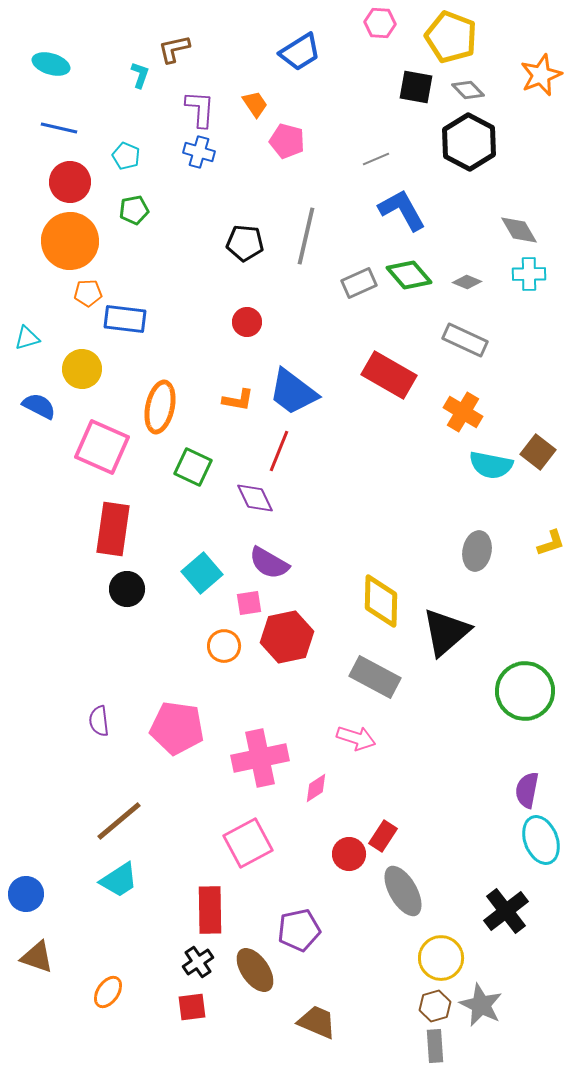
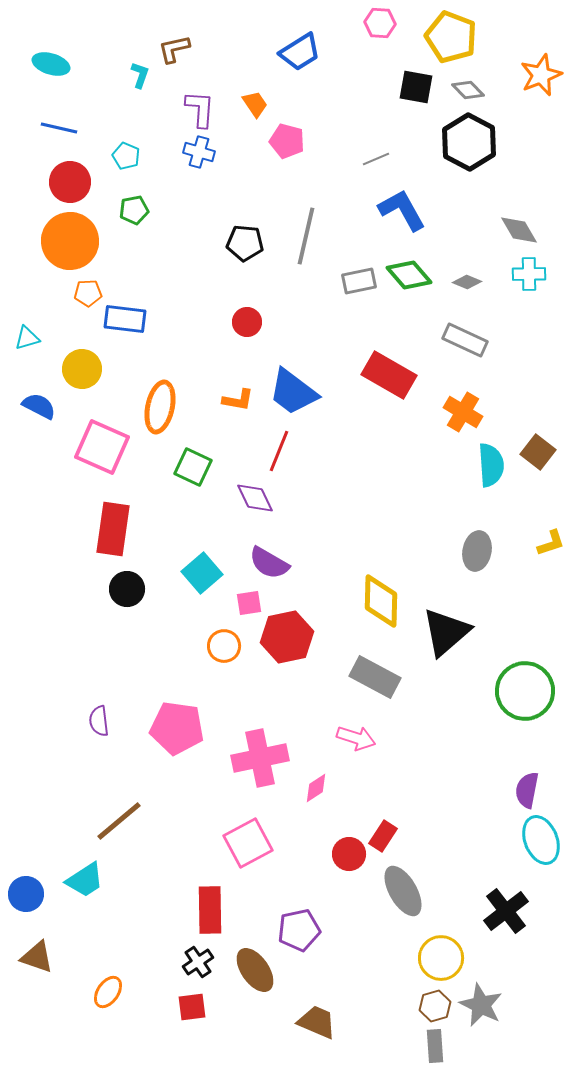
gray rectangle at (359, 283): moved 2 px up; rotated 12 degrees clockwise
cyan semicircle at (491, 465): rotated 105 degrees counterclockwise
cyan trapezoid at (119, 880): moved 34 px left
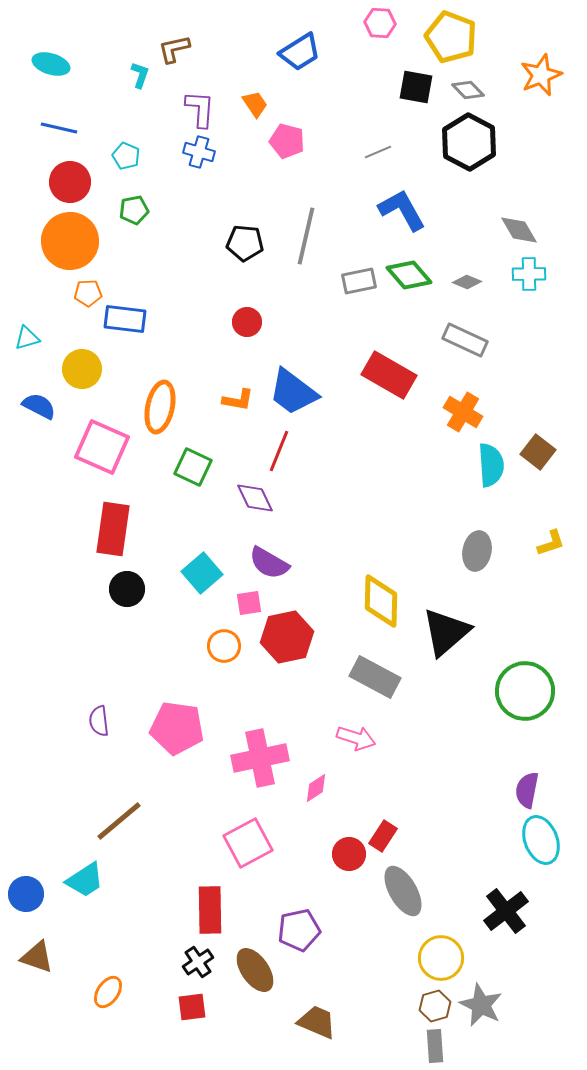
gray line at (376, 159): moved 2 px right, 7 px up
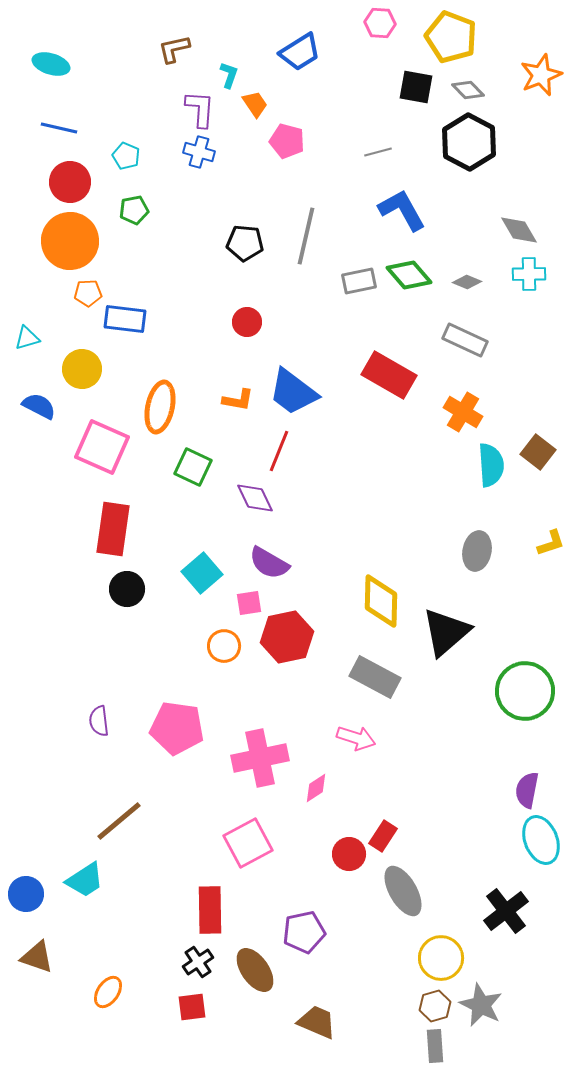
cyan L-shape at (140, 75): moved 89 px right
gray line at (378, 152): rotated 8 degrees clockwise
purple pentagon at (299, 930): moved 5 px right, 2 px down
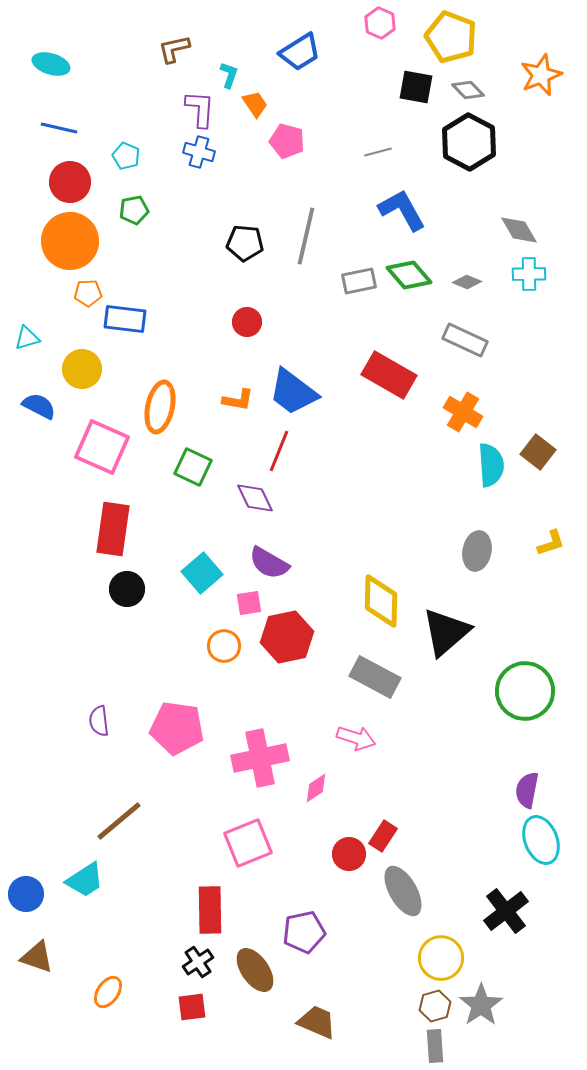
pink hexagon at (380, 23): rotated 20 degrees clockwise
pink square at (248, 843): rotated 6 degrees clockwise
gray star at (481, 1005): rotated 12 degrees clockwise
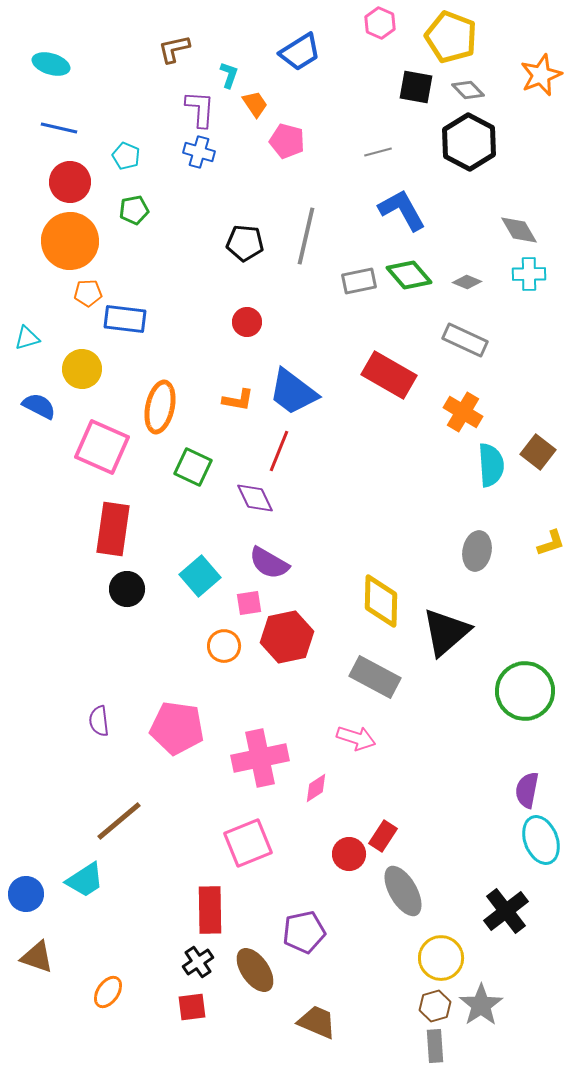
cyan square at (202, 573): moved 2 px left, 3 px down
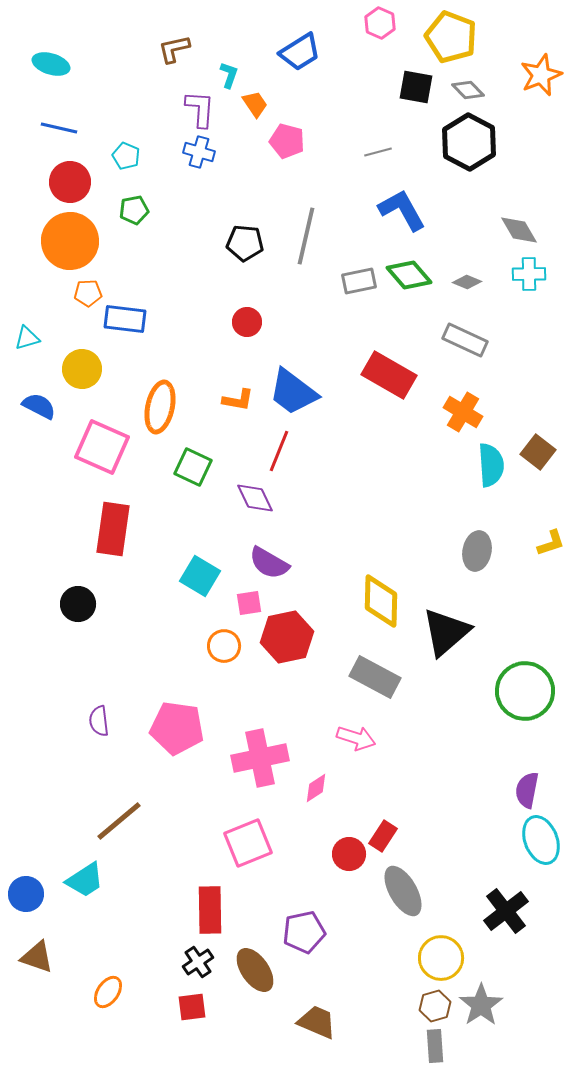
cyan square at (200, 576): rotated 18 degrees counterclockwise
black circle at (127, 589): moved 49 px left, 15 px down
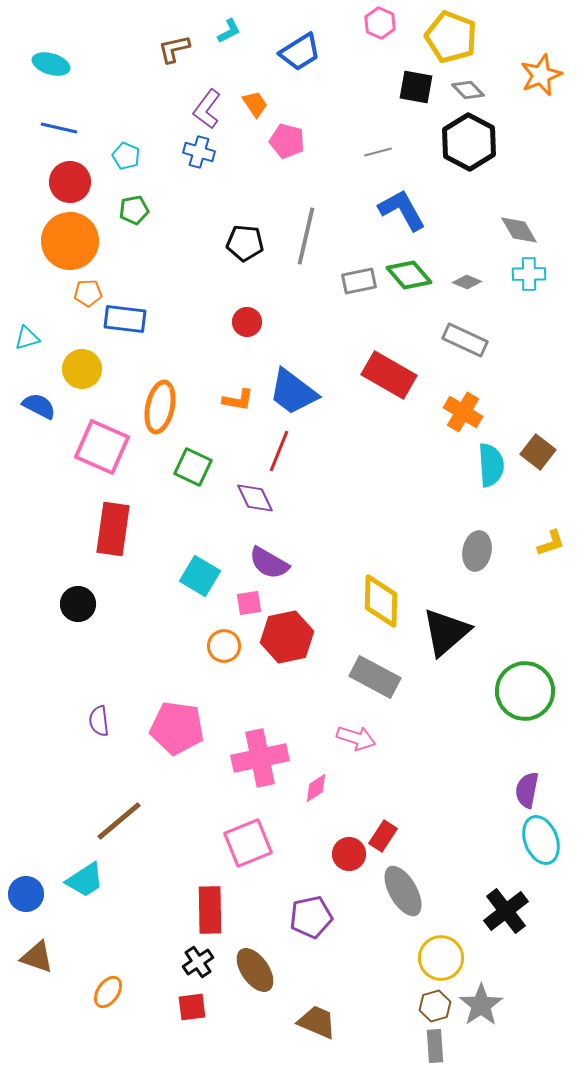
cyan L-shape at (229, 75): moved 44 px up; rotated 44 degrees clockwise
purple L-shape at (200, 109): moved 7 px right; rotated 147 degrees counterclockwise
purple pentagon at (304, 932): moved 7 px right, 15 px up
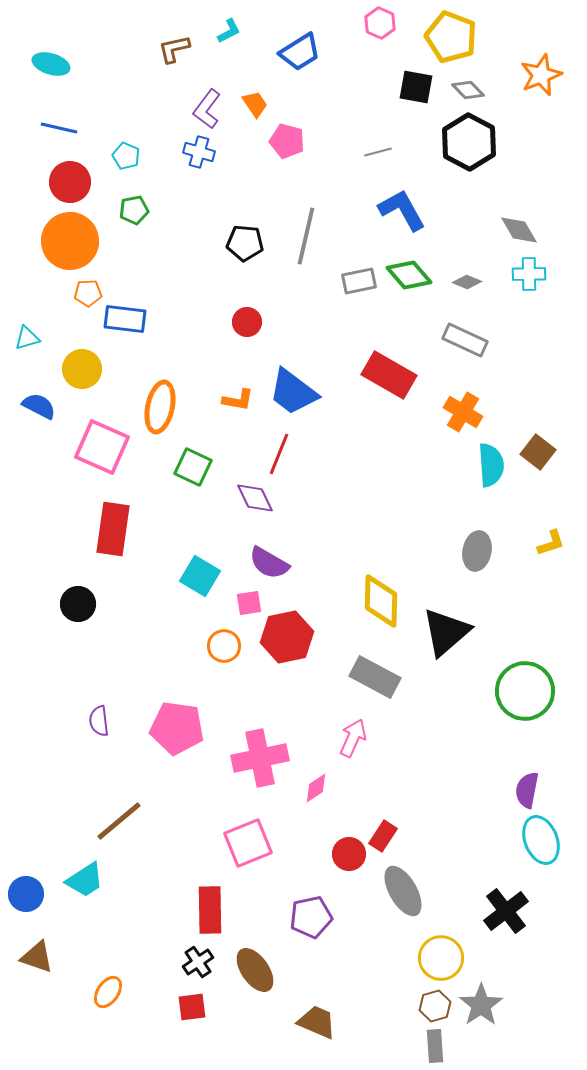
red line at (279, 451): moved 3 px down
pink arrow at (356, 738): moved 3 px left; rotated 84 degrees counterclockwise
